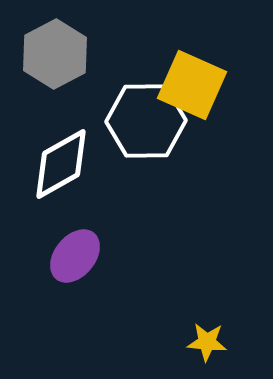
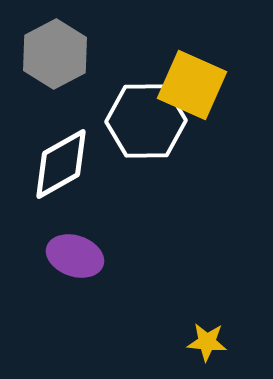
purple ellipse: rotated 70 degrees clockwise
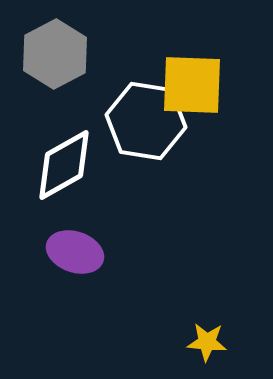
yellow square: rotated 22 degrees counterclockwise
white hexagon: rotated 10 degrees clockwise
white diamond: moved 3 px right, 1 px down
purple ellipse: moved 4 px up
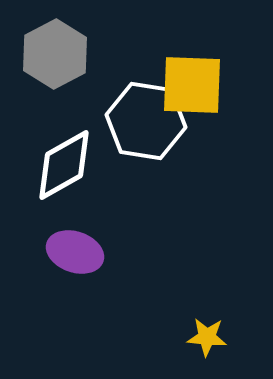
yellow star: moved 5 px up
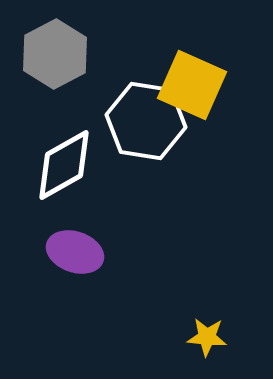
yellow square: rotated 22 degrees clockwise
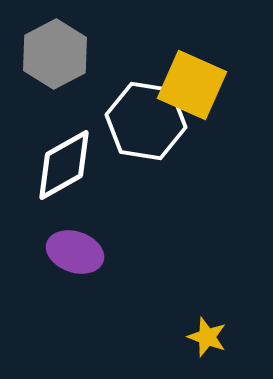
yellow star: rotated 15 degrees clockwise
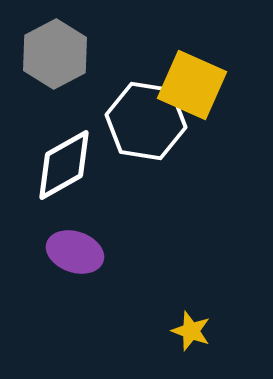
yellow star: moved 16 px left, 6 px up
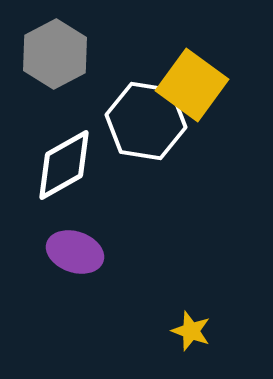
yellow square: rotated 12 degrees clockwise
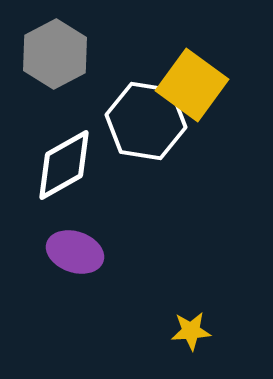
yellow star: rotated 24 degrees counterclockwise
